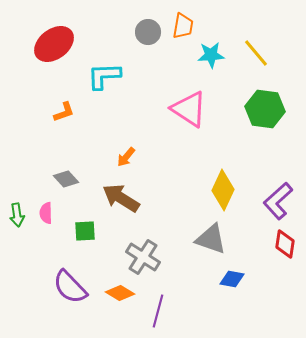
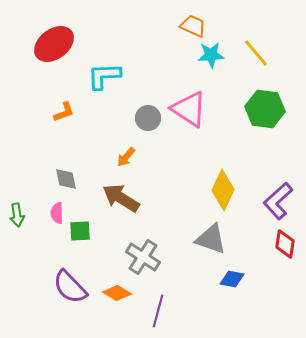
orange trapezoid: moved 10 px right; rotated 76 degrees counterclockwise
gray circle: moved 86 px down
gray diamond: rotated 30 degrees clockwise
pink semicircle: moved 11 px right
green square: moved 5 px left
orange diamond: moved 3 px left
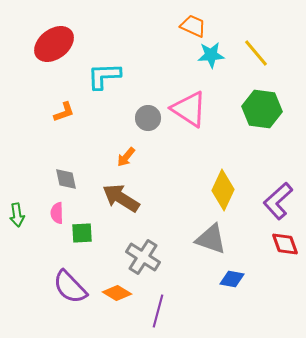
green hexagon: moved 3 px left
green square: moved 2 px right, 2 px down
red diamond: rotated 28 degrees counterclockwise
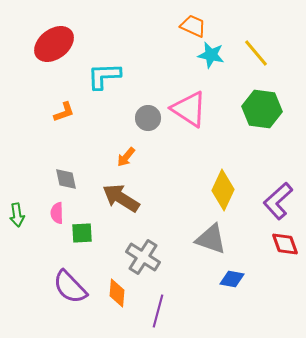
cyan star: rotated 16 degrees clockwise
orange diamond: rotated 64 degrees clockwise
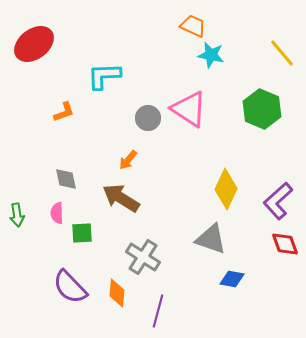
red ellipse: moved 20 px left
yellow line: moved 26 px right
green hexagon: rotated 15 degrees clockwise
orange arrow: moved 2 px right, 3 px down
yellow diamond: moved 3 px right, 1 px up
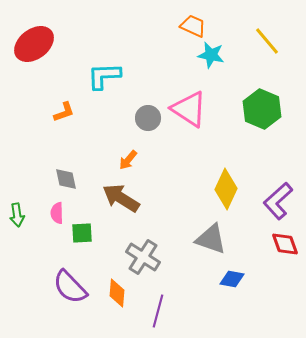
yellow line: moved 15 px left, 12 px up
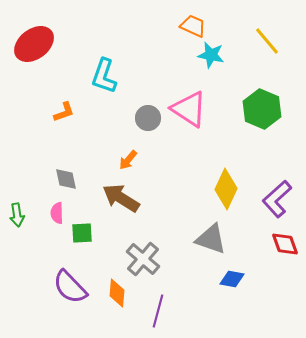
cyan L-shape: rotated 69 degrees counterclockwise
purple L-shape: moved 1 px left, 2 px up
gray cross: moved 2 px down; rotated 8 degrees clockwise
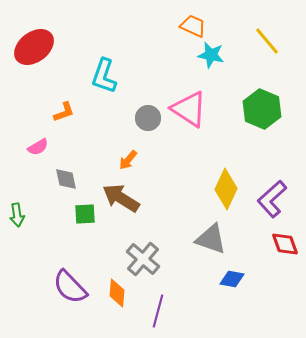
red ellipse: moved 3 px down
purple L-shape: moved 5 px left
pink semicircle: moved 19 px left, 66 px up; rotated 120 degrees counterclockwise
green square: moved 3 px right, 19 px up
